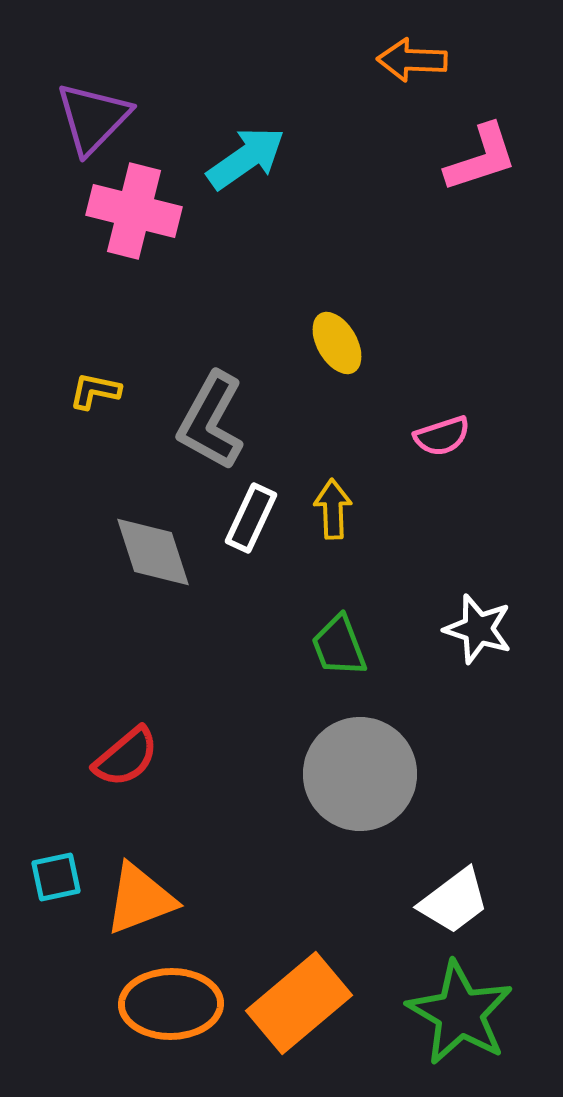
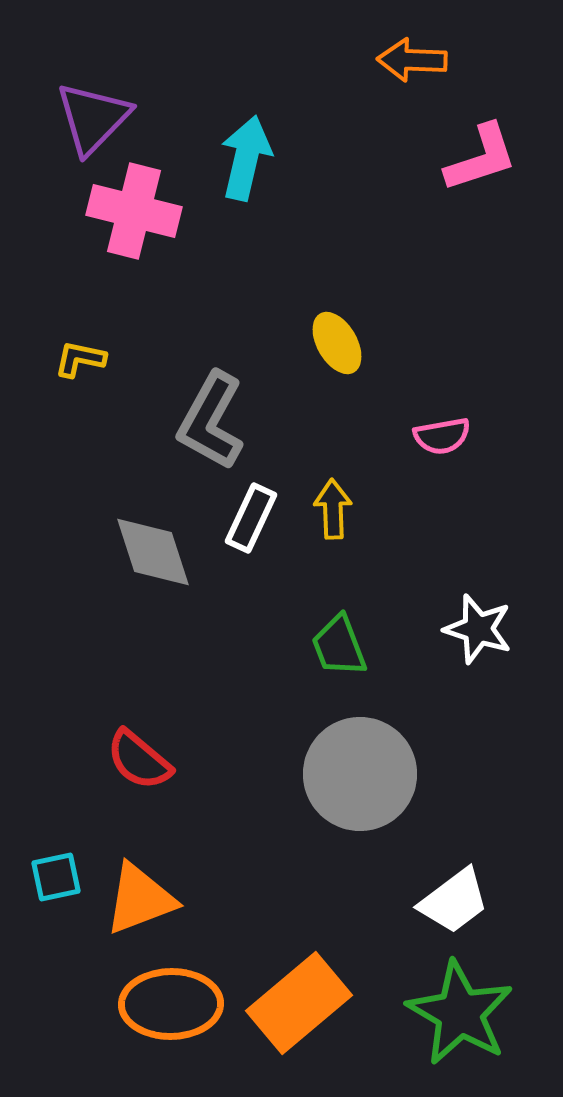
cyan arrow: rotated 42 degrees counterclockwise
yellow L-shape: moved 15 px left, 32 px up
pink semicircle: rotated 8 degrees clockwise
red semicircle: moved 13 px right, 3 px down; rotated 80 degrees clockwise
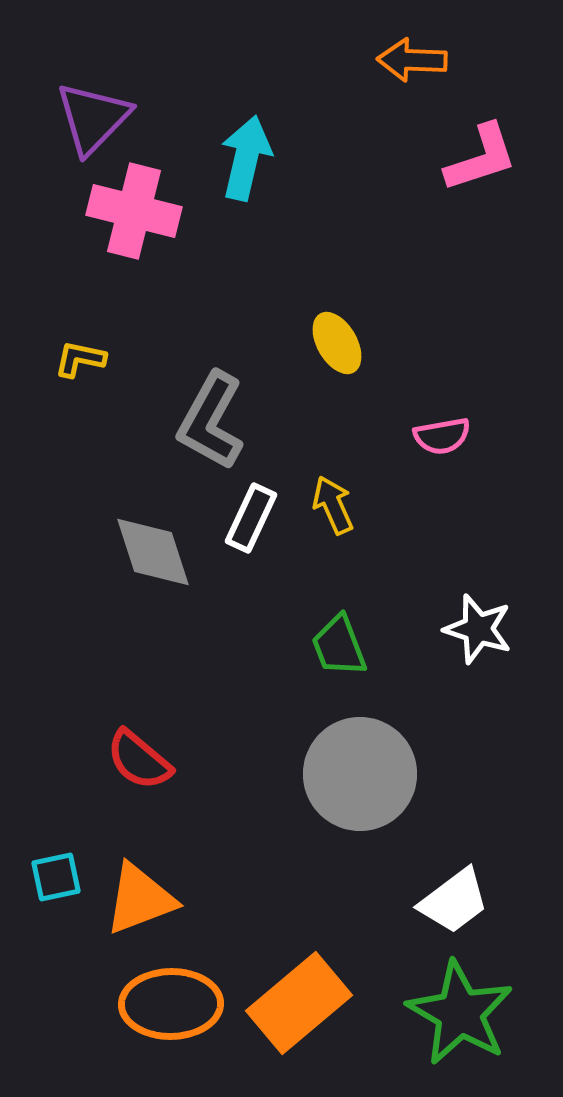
yellow arrow: moved 4 px up; rotated 22 degrees counterclockwise
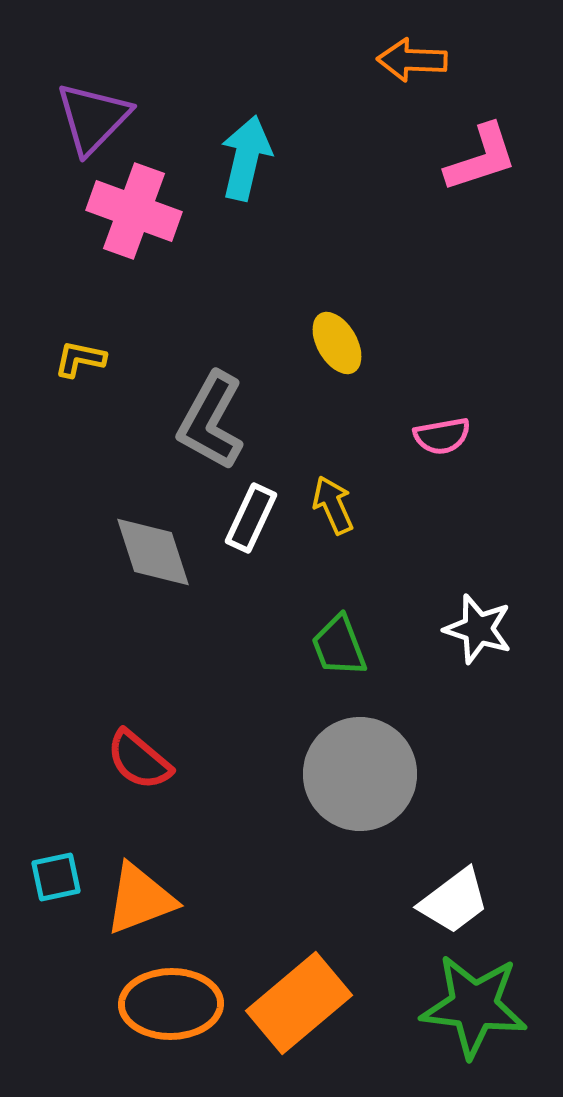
pink cross: rotated 6 degrees clockwise
green star: moved 14 px right, 7 px up; rotated 23 degrees counterclockwise
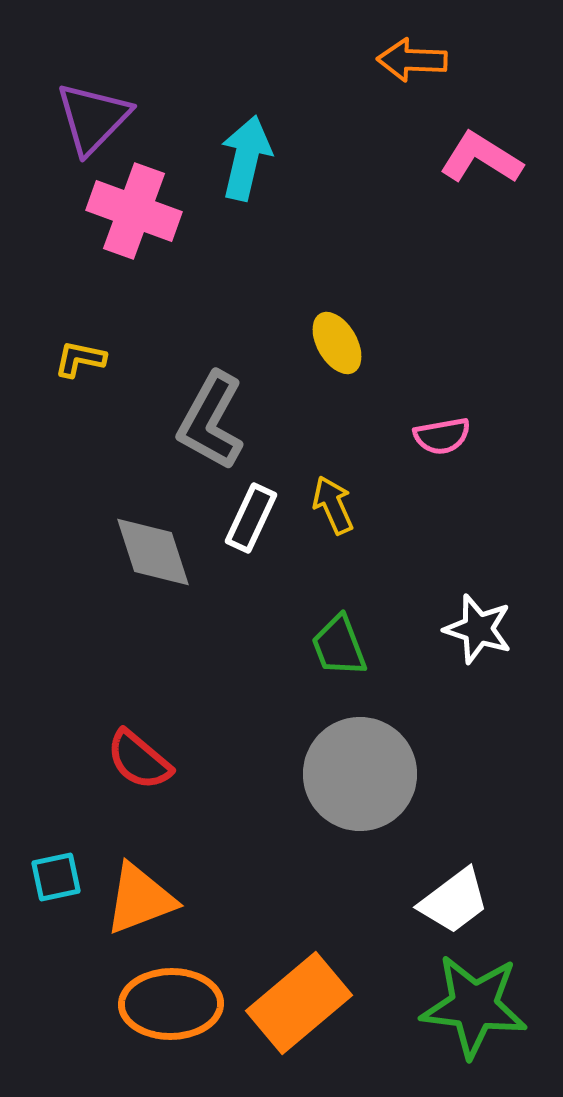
pink L-shape: rotated 130 degrees counterclockwise
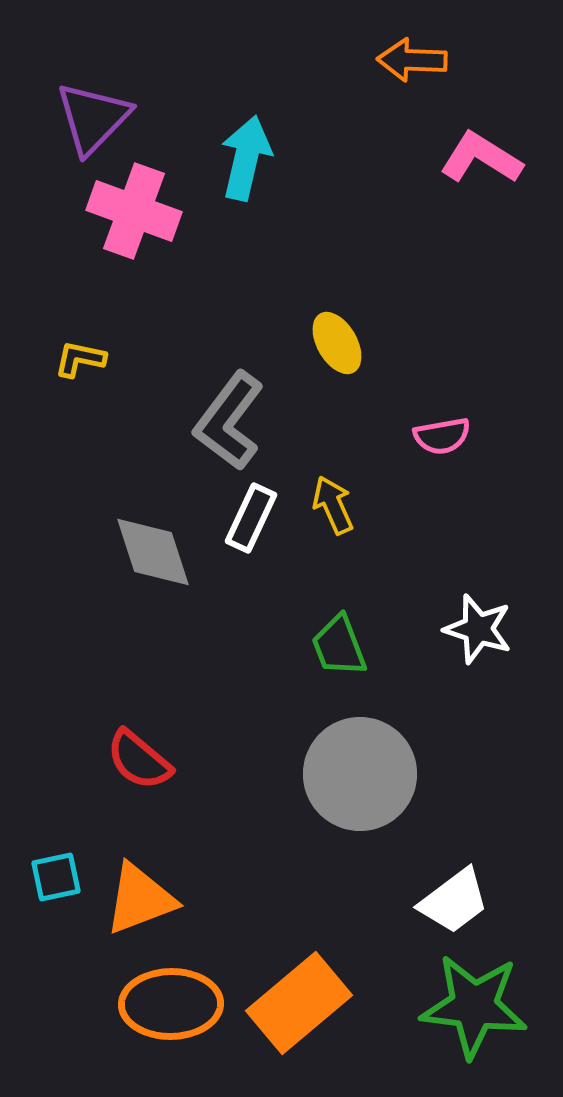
gray L-shape: moved 18 px right; rotated 8 degrees clockwise
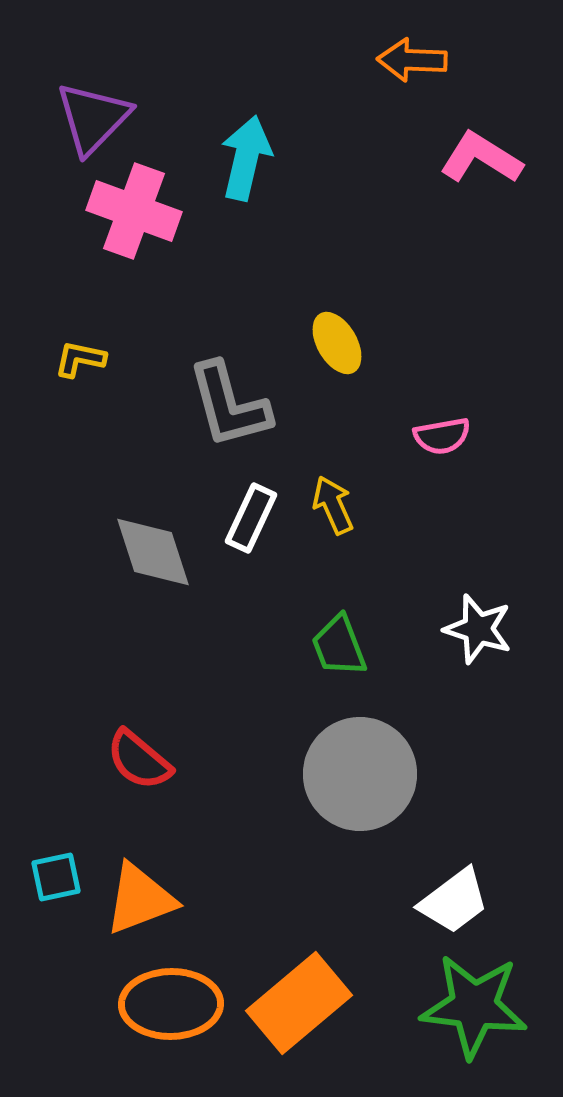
gray L-shape: moved 16 px up; rotated 52 degrees counterclockwise
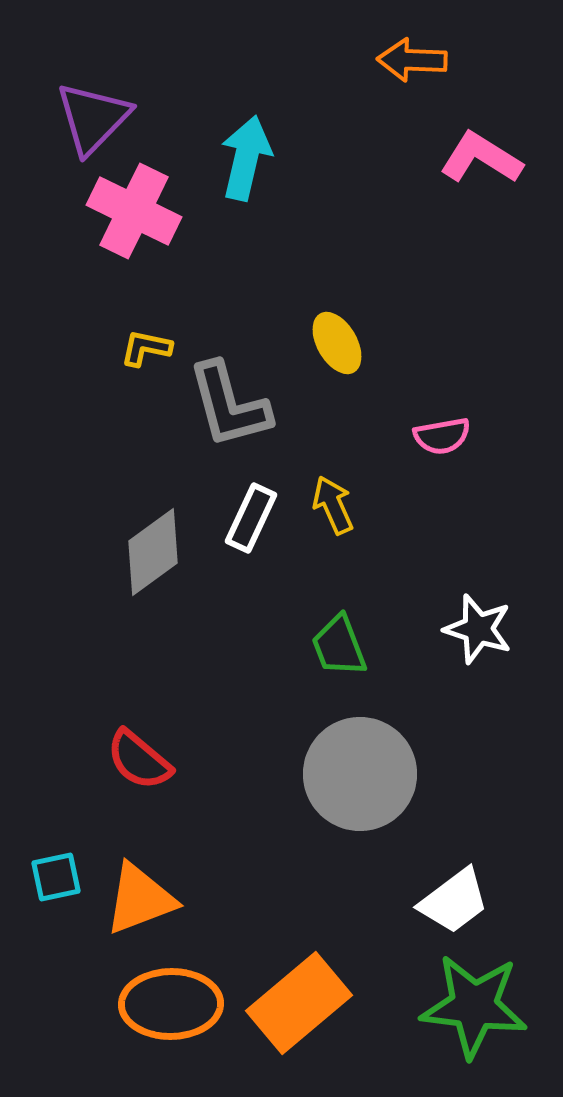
pink cross: rotated 6 degrees clockwise
yellow L-shape: moved 66 px right, 11 px up
gray diamond: rotated 72 degrees clockwise
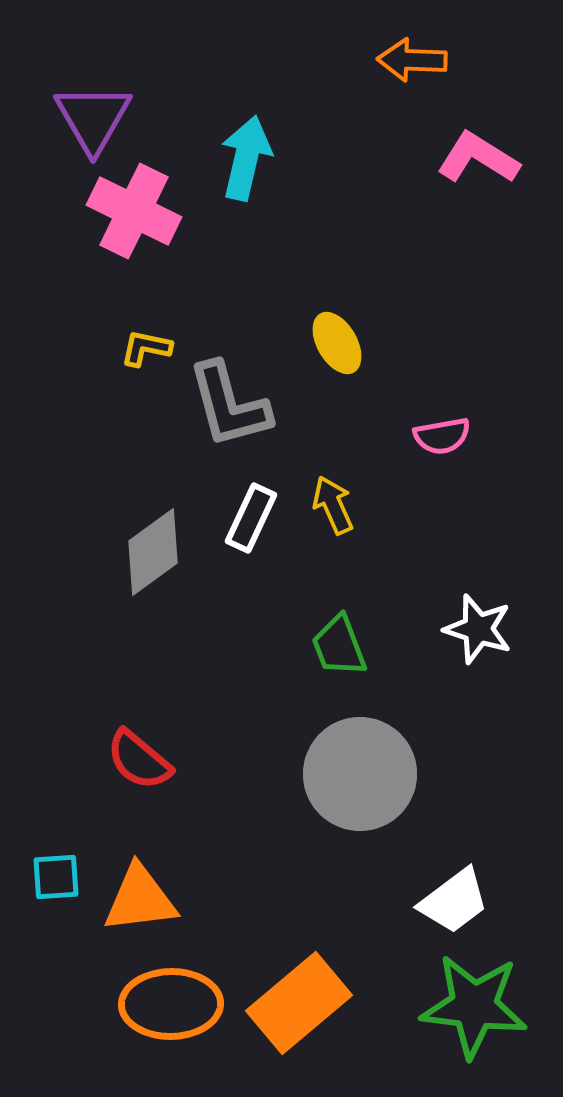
purple triangle: rotated 14 degrees counterclockwise
pink L-shape: moved 3 px left
cyan square: rotated 8 degrees clockwise
orange triangle: rotated 14 degrees clockwise
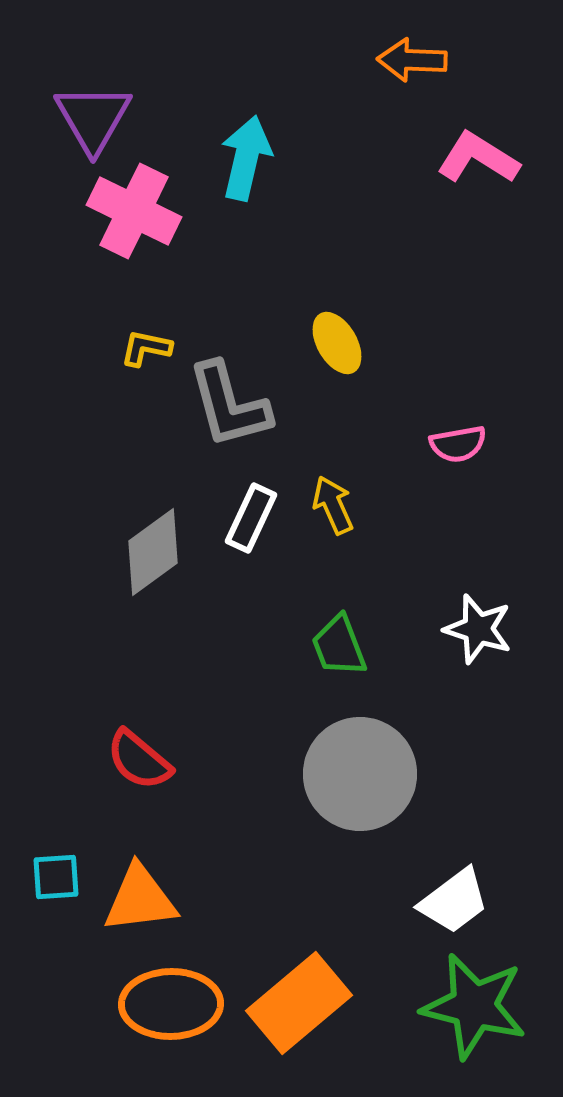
pink semicircle: moved 16 px right, 8 px down
green star: rotated 7 degrees clockwise
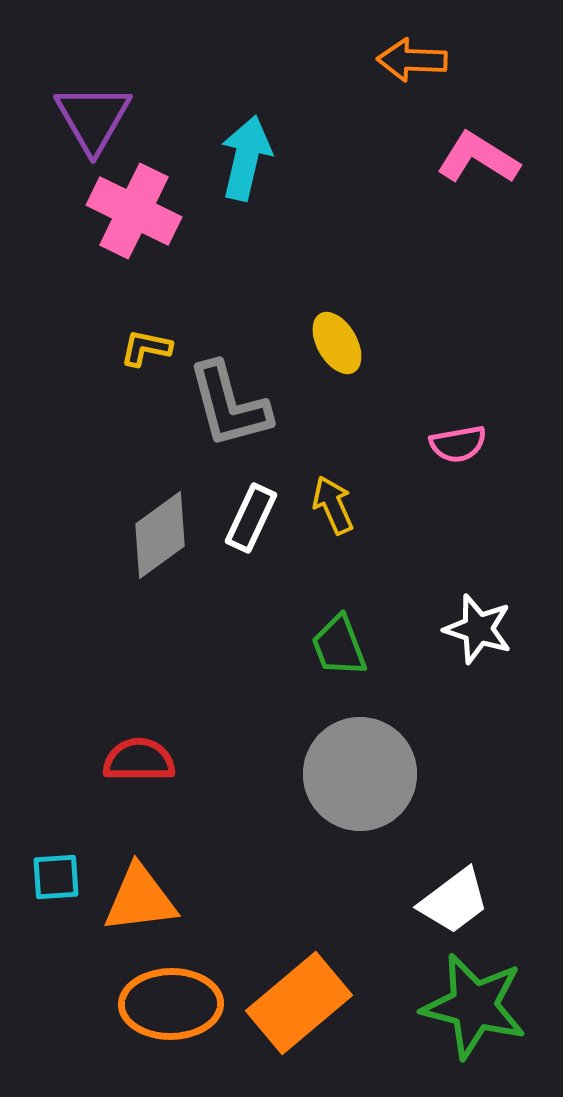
gray diamond: moved 7 px right, 17 px up
red semicircle: rotated 140 degrees clockwise
